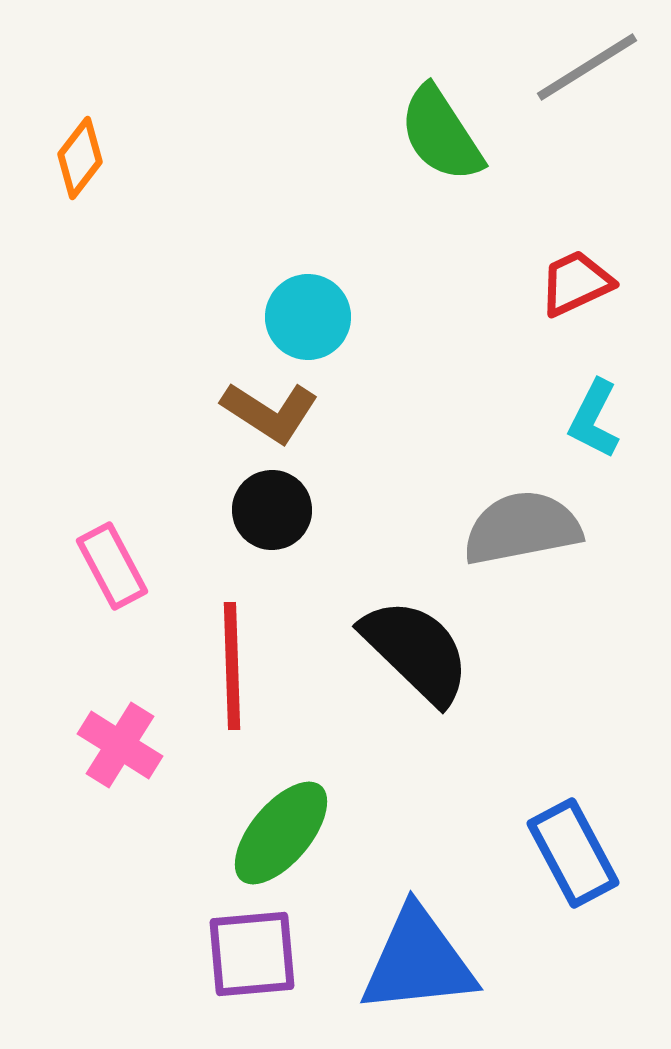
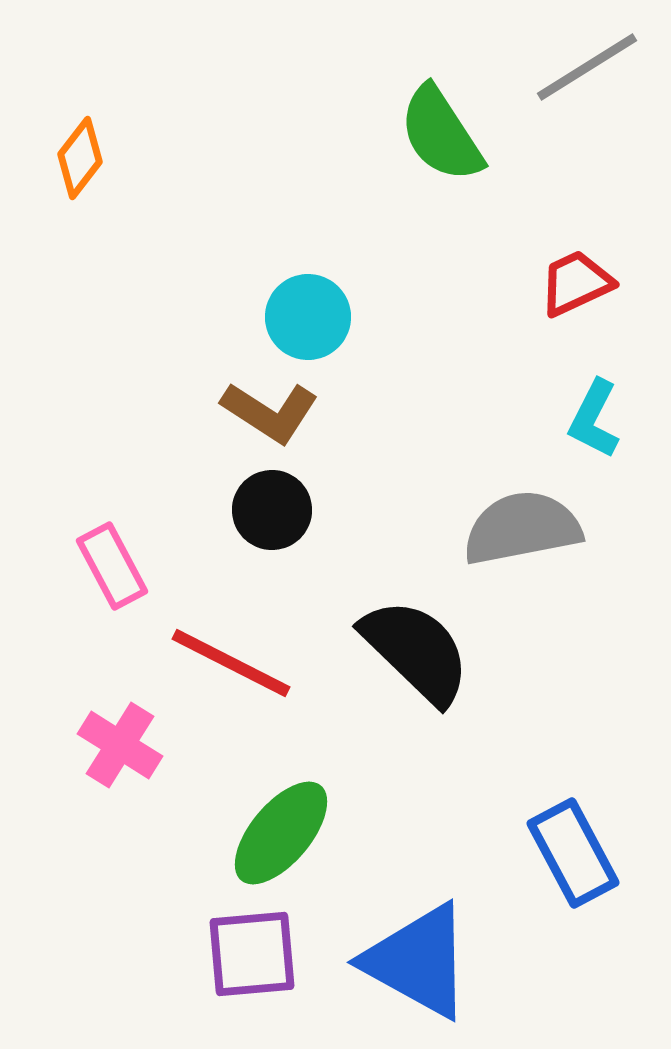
red line: moved 1 px left, 3 px up; rotated 61 degrees counterclockwise
blue triangle: rotated 35 degrees clockwise
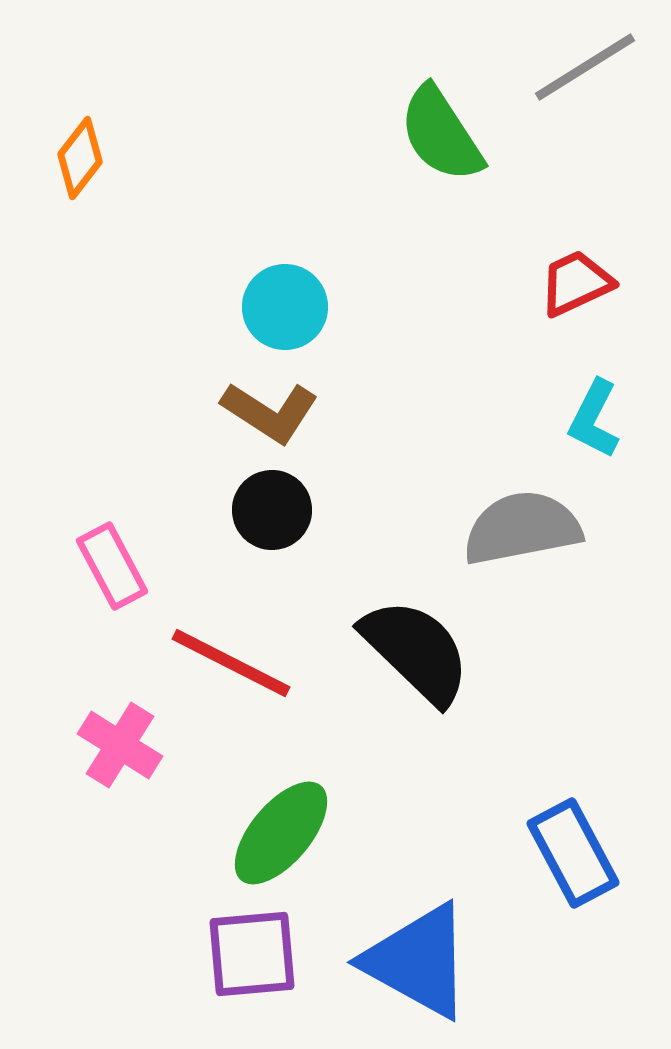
gray line: moved 2 px left
cyan circle: moved 23 px left, 10 px up
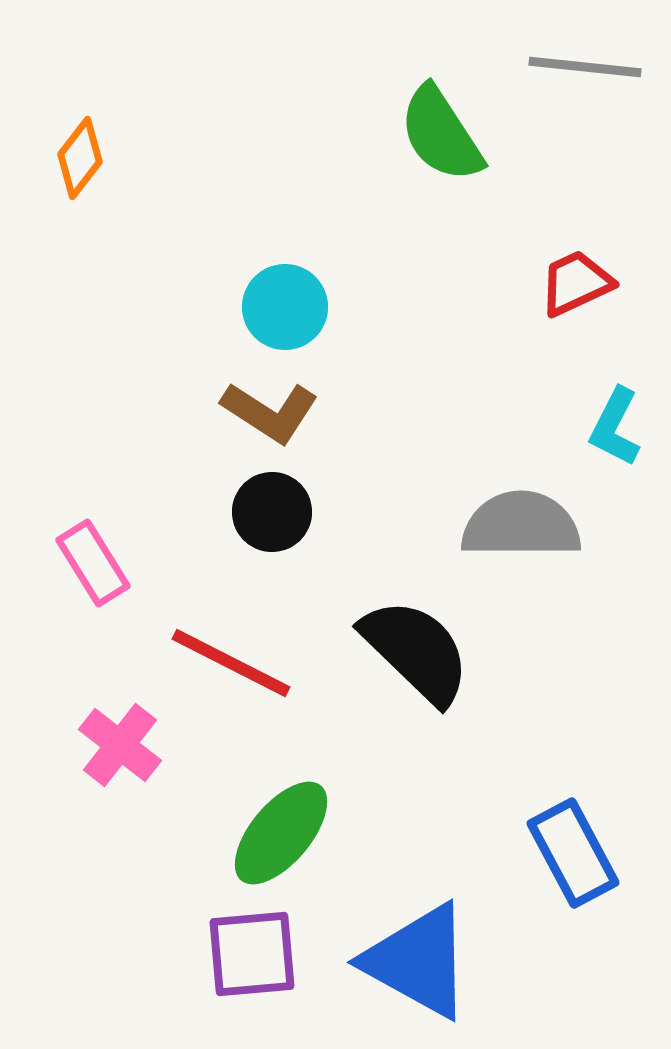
gray line: rotated 38 degrees clockwise
cyan L-shape: moved 21 px right, 8 px down
black circle: moved 2 px down
gray semicircle: moved 1 px left, 3 px up; rotated 11 degrees clockwise
pink rectangle: moved 19 px left, 3 px up; rotated 4 degrees counterclockwise
pink cross: rotated 6 degrees clockwise
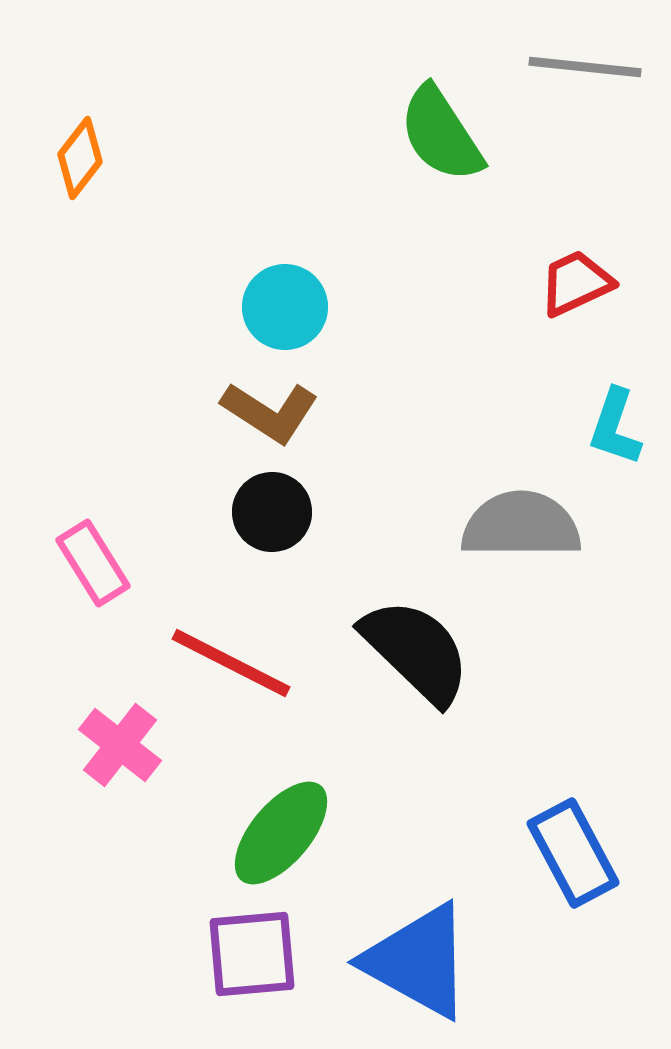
cyan L-shape: rotated 8 degrees counterclockwise
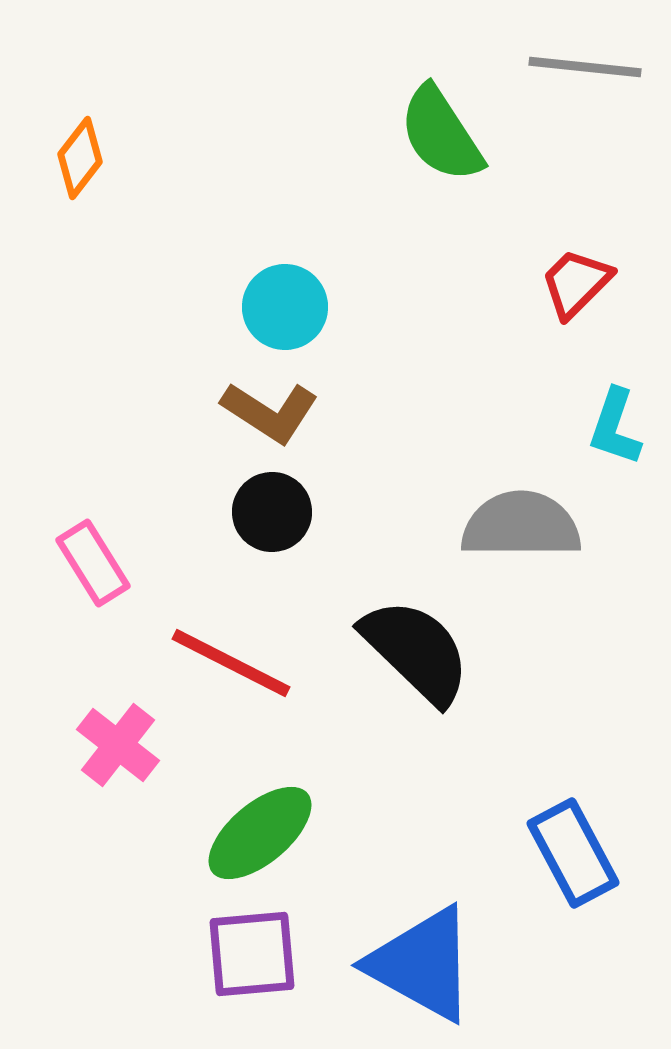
red trapezoid: rotated 20 degrees counterclockwise
pink cross: moved 2 px left
green ellipse: moved 21 px left; rotated 10 degrees clockwise
blue triangle: moved 4 px right, 3 px down
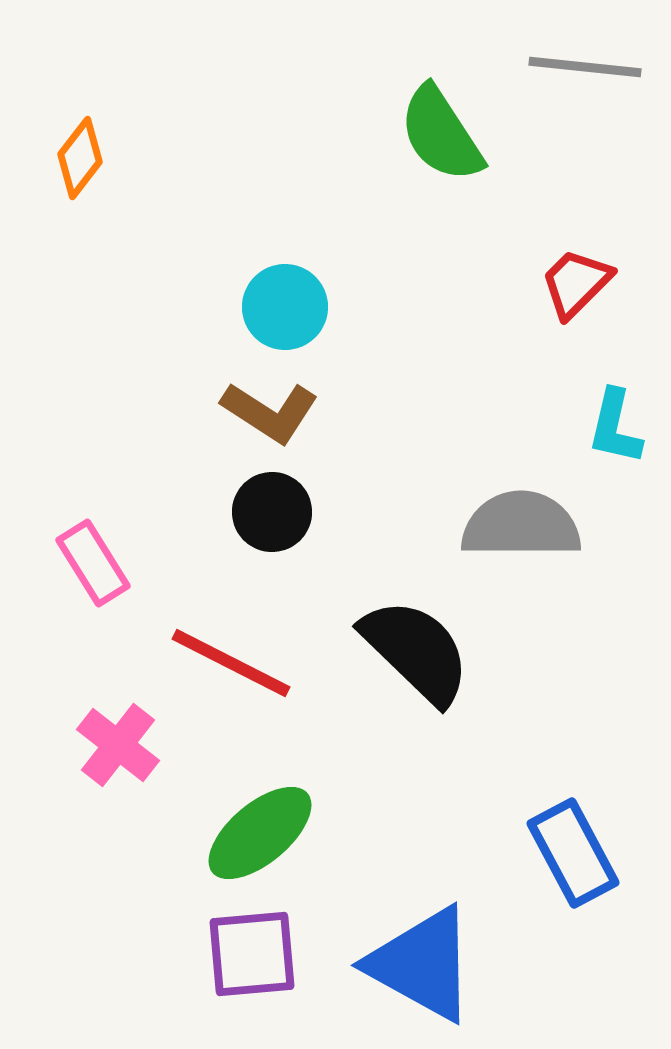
cyan L-shape: rotated 6 degrees counterclockwise
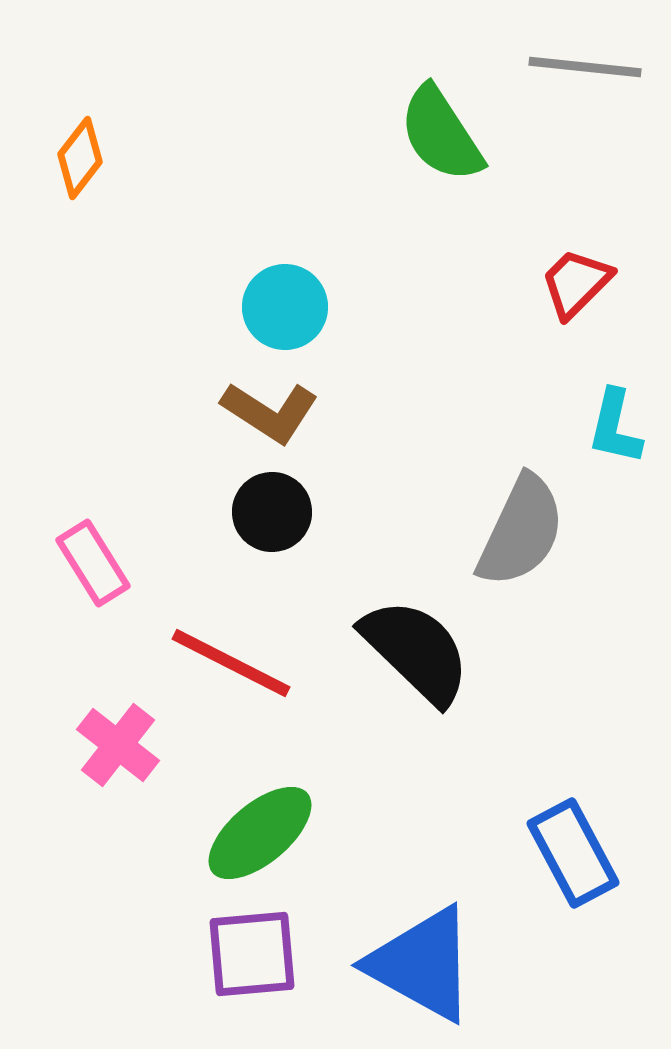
gray semicircle: moved 6 px down; rotated 115 degrees clockwise
